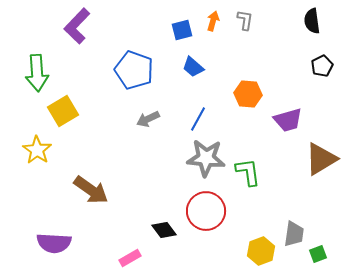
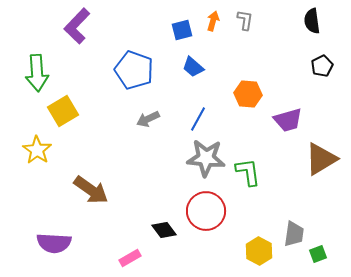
yellow hexagon: moved 2 px left; rotated 12 degrees counterclockwise
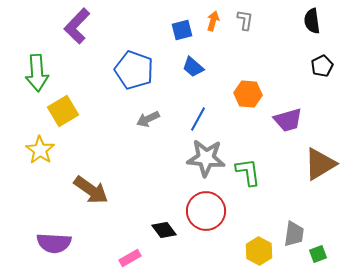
yellow star: moved 3 px right
brown triangle: moved 1 px left, 5 px down
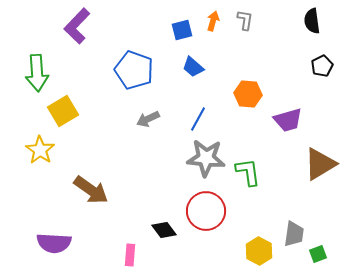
pink rectangle: moved 3 px up; rotated 55 degrees counterclockwise
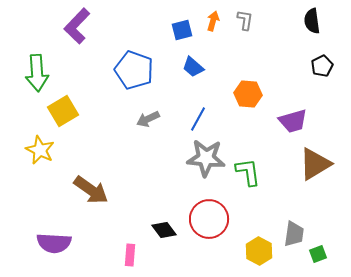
purple trapezoid: moved 5 px right, 1 px down
yellow star: rotated 8 degrees counterclockwise
brown triangle: moved 5 px left
red circle: moved 3 px right, 8 px down
